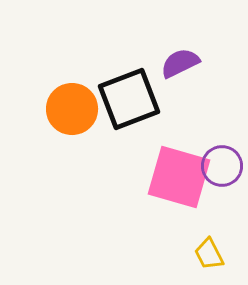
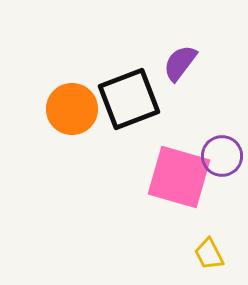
purple semicircle: rotated 27 degrees counterclockwise
purple circle: moved 10 px up
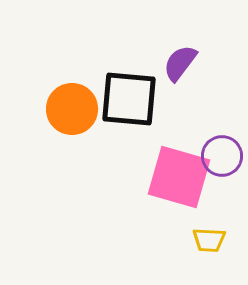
black square: rotated 26 degrees clockwise
yellow trapezoid: moved 14 px up; rotated 60 degrees counterclockwise
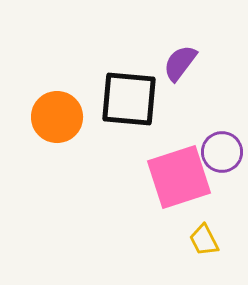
orange circle: moved 15 px left, 8 px down
purple circle: moved 4 px up
pink square: rotated 34 degrees counterclockwise
yellow trapezoid: moved 5 px left; rotated 60 degrees clockwise
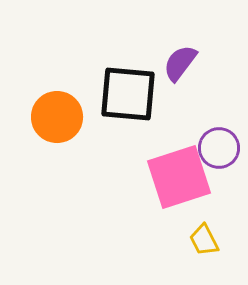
black square: moved 1 px left, 5 px up
purple circle: moved 3 px left, 4 px up
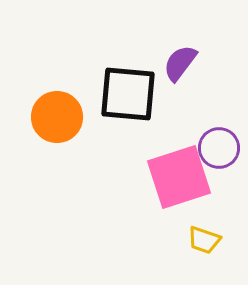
yellow trapezoid: rotated 44 degrees counterclockwise
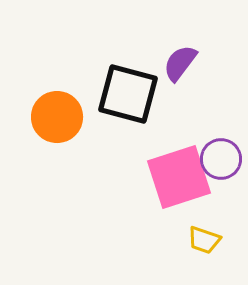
black square: rotated 10 degrees clockwise
purple circle: moved 2 px right, 11 px down
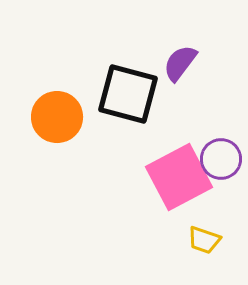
pink square: rotated 10 degrees counterclockwise
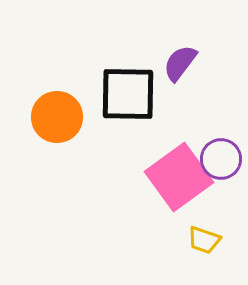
black square: rotated 14 degrees counterclockwise
pink square: rotated 8 degrees counterclockwise
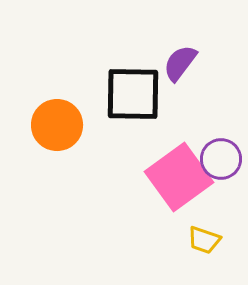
black square: moved 5 px right
orange circle: moved 8 px down
